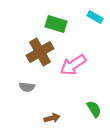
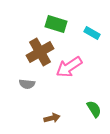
cyan rectangle: moved 3 px left, 16 px down
pink arrow: moved 4 px left, 2 px down
gray semicircle: moved 3 px up
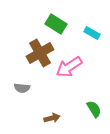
green rectangle: rotated 15 degrees clockwise
brown cross: moved 1 px down
gray semicircle: moved 5 px left, 4 px down
